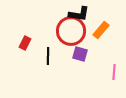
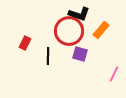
black L-shape: rotated 10 degrees clockwise
red circle: moved 2 px left
pink line: moved 2 px down; rotated 21 degrees clockwise
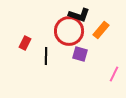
black L-shape: moved 1 px down
black line: moved 2 px left
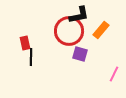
black L-shape: rotated 30 degrees counterclockwise
red rectangle: rotated 40 degrees counterclockwise
black line: moved 15 px left, 1 px down
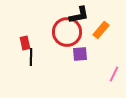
red circle: moved 2 px left, 1 px down
purple square: rotated 21 degrees counterclockwise
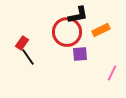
black L-shape: moved 1 px left
orange rectangle: rotated 24 degrees clockwise
red rectangle: moved 3 px left; rotated 48 degrees clockwise
black line: moved 3 px left; rotated 36 degrees counterclockwise
pink line: moved 2 px left, 1 px up
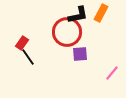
orange rectangle: moved 17 px up; rotated 36 degrees counterclockwise
pink line: rotated 14 degrees clockwise
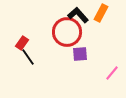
black L-shape: rotated 120 degrees counterclockwise
